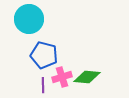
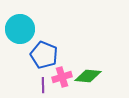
cyan circle: moved 9 px left, 10 px down
blue pentagon: rotated 8 degrees clockwise
green diamond: moved 1 px right, 1 px up
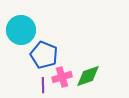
cyan circle: moved 1 px right, 1 px down
green diamond: rotated 24 degrees counterclockwise
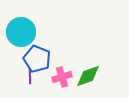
cyan circle: moved 2 px down
blue pentagon: moved 7 px left, 4 px down
purple line: moved 13 px left, 9 px up
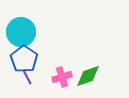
blue pentagon: moved 13 px left; rotated 12 degrees clockwise
purple line: moved 3 px left, 1 px down; rotated 28 degrees counterclockwise
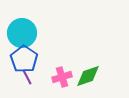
cyan circle: moved 1 px right, 1 px down
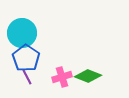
blue pentagon: moved 2 px right, 1 px up
green diamond: rotated 40 degrees clockwise
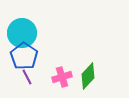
blue pentagon: moved 2 px left, 2 px up
green diamond: rotated 68 degrees counterclockwise
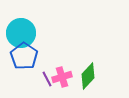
cyan circle: moved 1 px left
purple line: moved 20 px right, 2 px down
